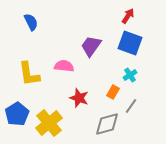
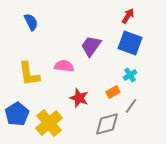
orange rectangle: rotated 32 degrees clockwise
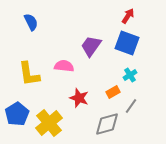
blue square: moved 3 px left
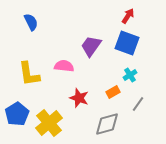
gray line: moved 7 px right, 2 px up
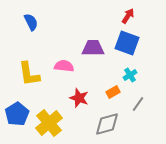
purple trapezoid: moved 2 px right, 2 px down; rotated 55 degrees clockwise
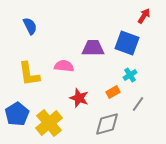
red arrow: moved 16 px right
blue semicircle: moved 1 px left, 4 px down
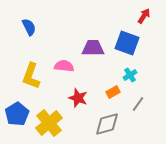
blue semicircle: moved 1 px left, 1 px down
yellow L-shape: moved 2 px right, 2 px down; rotated 28 degrees clockwise
red star: moved 1 px left
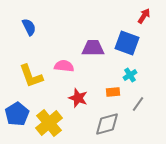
yellow L-shape: rotated 40 degrees counterclockwise
orange rectangle: rotated 24 degrees clockwise
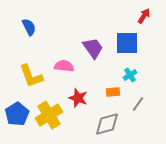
blue square: rotated 20 degrees counterclockwise
purple trapezoid: rotated 55 degrees clockwise
yellow cross: moved 8 px up; rotated 8 degrees clockwise
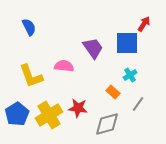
red arrow: moved 8 px down
orange rectangle: rotated 48 degrees clockwise
red star: moved 10 px down; rotated 12 degrees counterclockwise
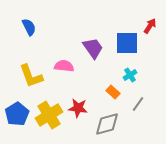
red arrow: moved 6 px right, 2 px down
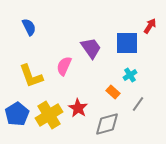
purple trapezoid: moved 2 px left
pink semicircle: rotated 72 degrees counterclockwise
red star: rotated 24 degrees clockwise
